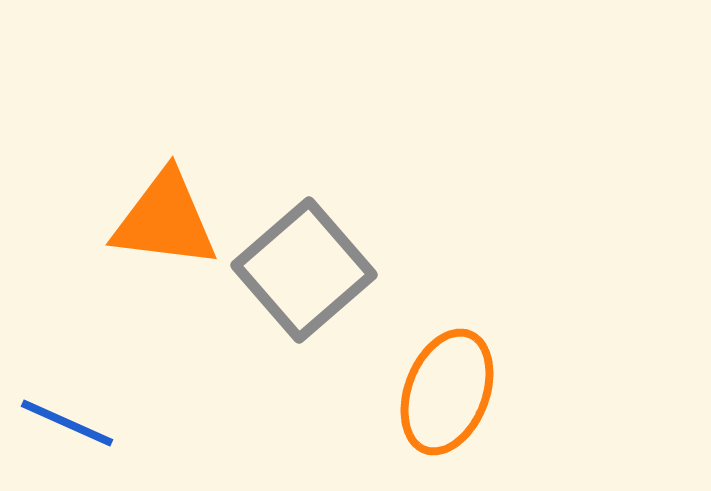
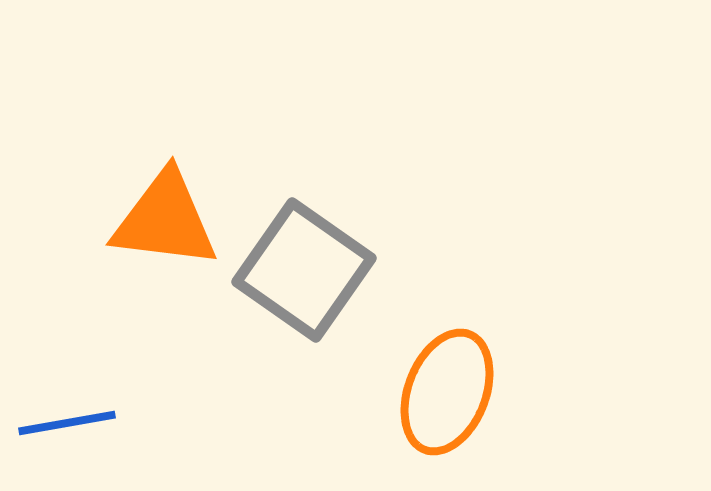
gray square: rotated 14 degrees counterclockwise
blue line: rotated 34 degrees counterclockwise
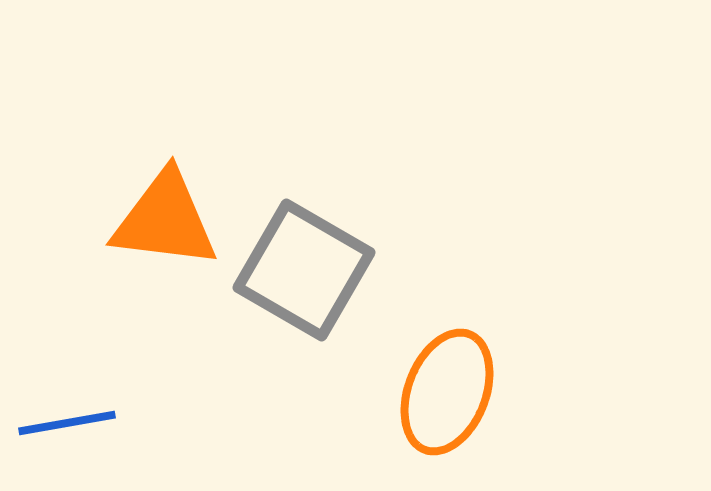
gray square: rotated 5 degrees counterclockwise
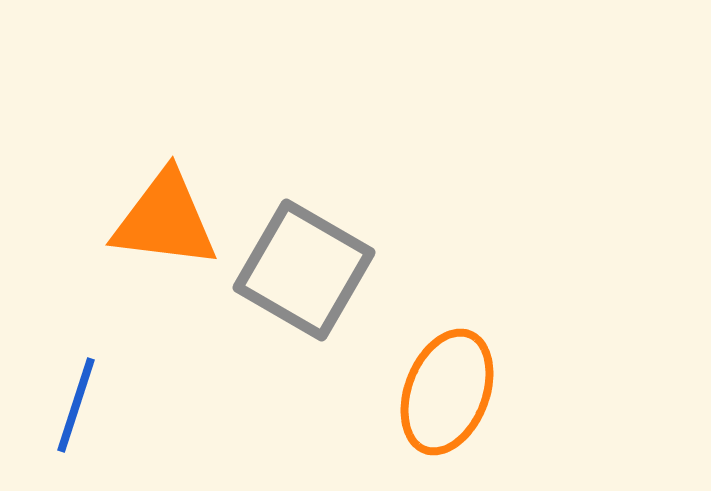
blue line: moved 9 px right, 18 px up; rotated 62 degrees counterclockwise
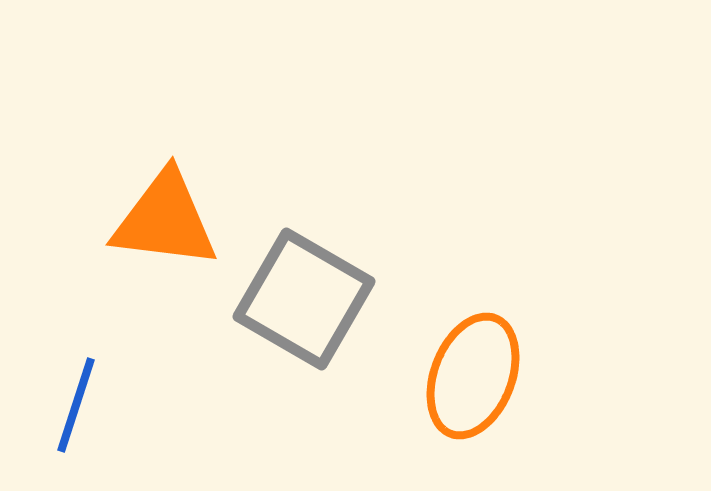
gray square: moved 29 px down
orange ellipse: moved 26 px right, 16 px up
